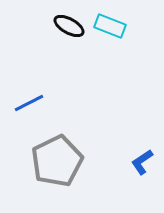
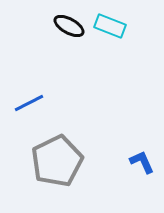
blue L-shape: rotated 100 degrees clockwise
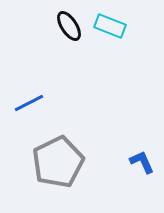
black ellipse: rotated 28 degrees clockwise
gray pentagon: moved 1 px right, 1 px down
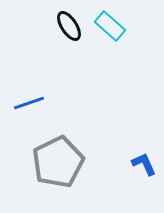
cyan rectangle: rotated 20 degrees clockwise
blue line: rotated 8 degrees clockwise
blue L-shape: moved 2 px right, 2 px down
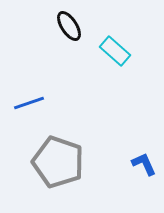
cyan rectangle: moved 5 px right, 25 px down
gray pentagon: rotated 27 degrees counterclockwise
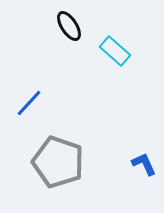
blue line: rotated 28 degrees counterclockwise
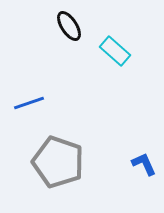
blue line: rotated 28 degrees clockwise
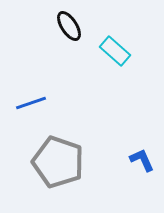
blue line: moved 2 px right
blue L-shape: moved 2 px left, 4 px up
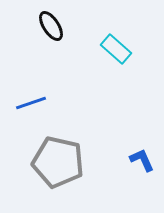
black ellipse: moved 18 px left
cyan rectangle: moved 1 px right, 2 px up
gray pentagon: rotated 6 degrees counterclockwise
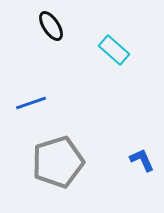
cyan rectangle: moved 2 px left, 1 px down
gray pentagon: rotated 30 degrees counterclockwise
